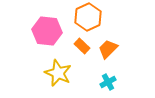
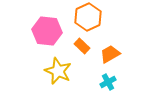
orange trapezoid: moved 2 px right, 5 px down; rotated 15 degrees clockwise
yellow star: moved 2 px up
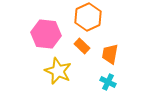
pink hexagon: moved 1 px left, 3 px down
orange trapezoid: rotated 50 degrees counterclockwise
cyan cross: rotated 35 degrees counterclockwise
